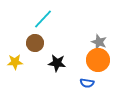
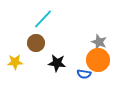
brown circle: moved 1 px right
blue semicircle: moved 3 px left, 9 px up
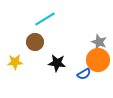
cyan line: moved 2 px right; rotated 15 degrees clockwise
brown circle: moved 1 px left, 1 px up
blue semicircle: rotated 40 degrees counterclockwise
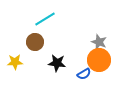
orange circle: moved 1 px right
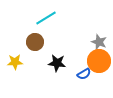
cyan line: moved 1 px right, 1 px up
orange circle: moved 1 px down
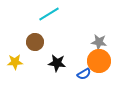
cyan line: moved 3 px right, 4 px up
gray star: rotated 14 degrees counterclockwise
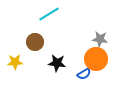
gray star: moved 1 px right, 3 px up
orange circle: moved 3 px left, 2 px up
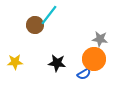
cyan line: moved 1 px down; rotated 20 degrees counterclockwise
brown circle: moved 17 px up
orange circle: moved 2 px left
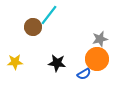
brown circle: moved 2 px left, 2 px down
gray star: rotated 21 degrees counterclockwise
orange circle: moved 3 px right
